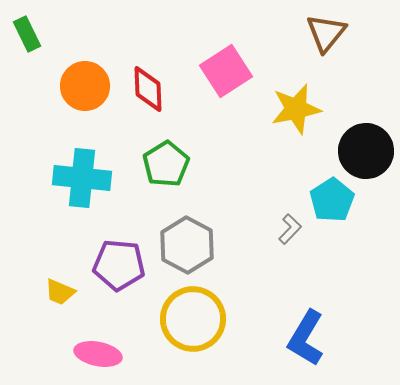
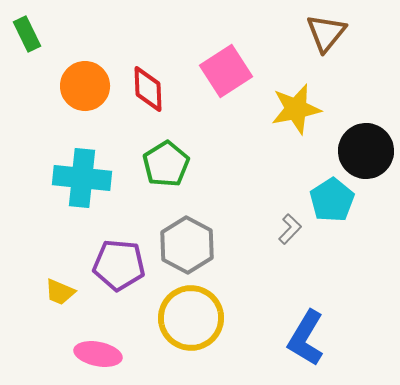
yellow circle: moved 2 px left, 1 px up
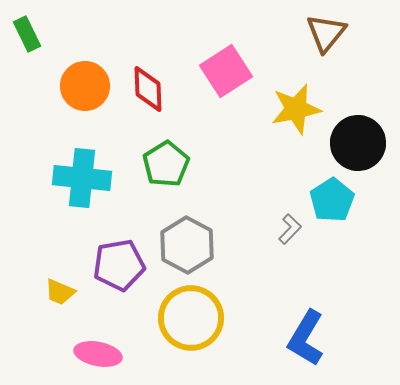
black circle: moved 8 px left, 8 px up
purple pentagon: rotated 15 degrees counterclockwise
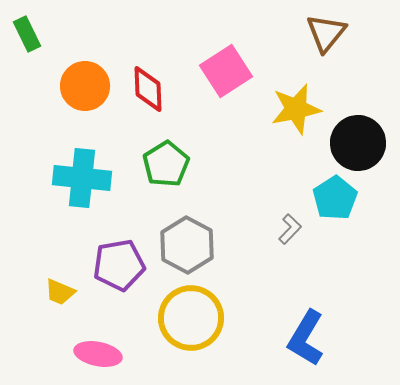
cyan pentagon: moved 3 px right, 2 px up
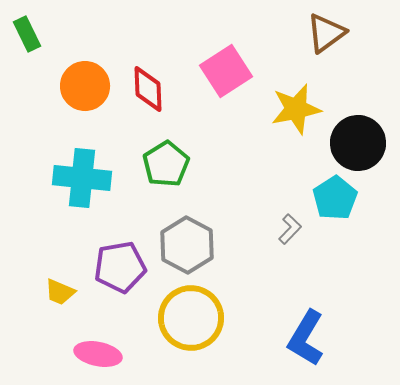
brown triangle: rotated 15 degrees clockwise
purple pentagon: moved 1 px right, 2 px down
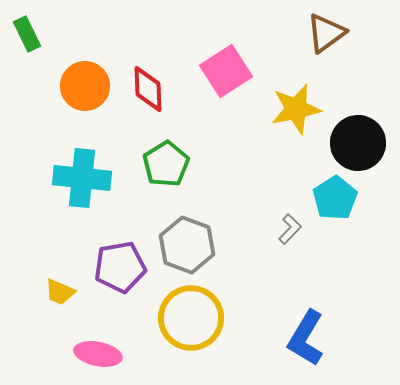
gray hexagon: rotated 8 degrees counterclockwise
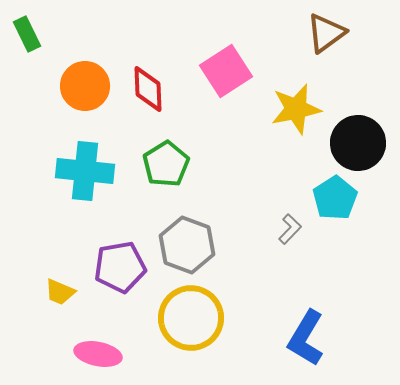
cyan cross: moved 3 px right, 7 px up
